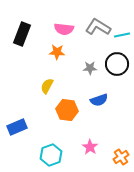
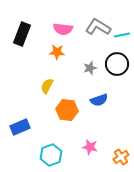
pink semicircle: moved 1 px left
gray star: rotated 16 degrees counterclockwise
blue rectangle: moved 3 px right
pink star: rotated 21 degrees counterclockwise
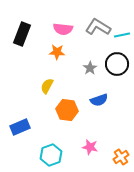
gray star: rotated 16 degrees counterclockwise
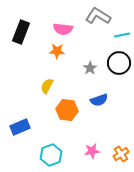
gray L-shape: moved 11 px up
black rectangle: moved 1 px left, 2 px up
orange star: moved 1 px up
black circle: moved 2 px right, 1 px up
pink star: moved 2 px right, 4 px down; rotated 21 degrees counterclockwise
orange cross: moved 3 px up
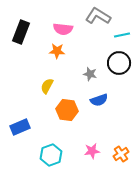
gray star: moved 6 px down; rotated 24 degrees counterclockwise
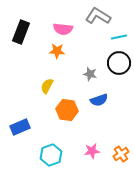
cyan line: moved 3 px left, 2 px down
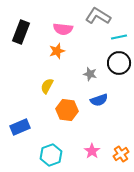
orange star: rotated 21 degrees counterclockwise
pink star: rotated 28 degrees counterclockwise
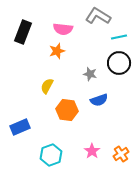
black rectangle: moved 2 px right
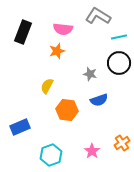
orange cross: moved 1 px right, 11 px up
